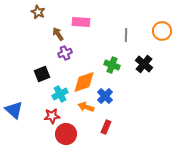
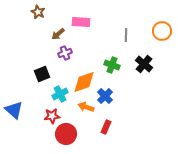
brown arrow: rotated 96 degrees counterclockwise
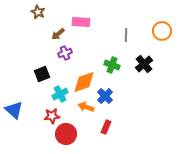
black cross: rotated 12 degrees clockwise
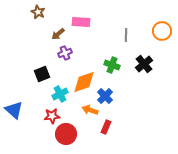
orange arrow: moved 4 px right, 3 px down
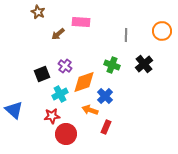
purple cross: moved 13 px down; rotated 32 degrees counterclockwise
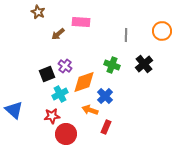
black square: moved 5 px right
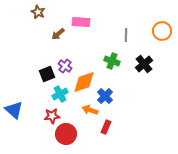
green cross: moved 4 px up
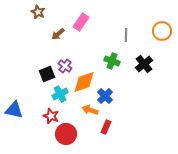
pink rectangle: rotated 60 degrees counterclockwise
blue triangle: rotated 30 degrees counterclockwise
red star: moved 1 px left; rotated 28 degrees clockwise
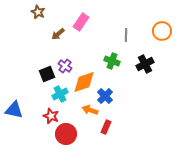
black cross: moved 1 px right; rotated 12 degrees clockwise
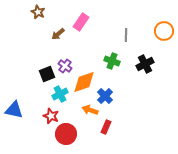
orange circle: moved 2 px right
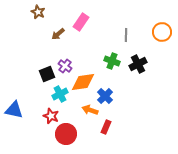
orange circle: moved 2 px left, 1 px down
black cross: moved 7 px left
orange diamond: moved 1 px left; rotated 10 degrees clockwise
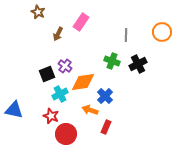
brown arrow: rotated 24 degrees counterclockwise
